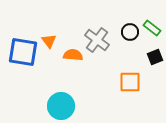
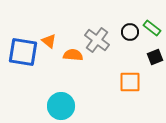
orange triangle: rotated 14 degrees counterclockwise
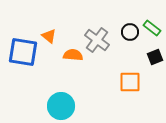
orange triangle: moved 5 px up
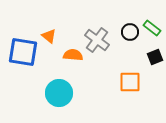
cyan circle: moved 2 px left, 13 px up
